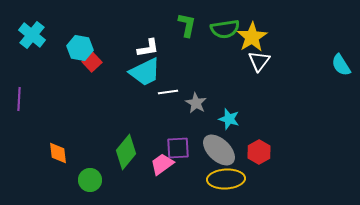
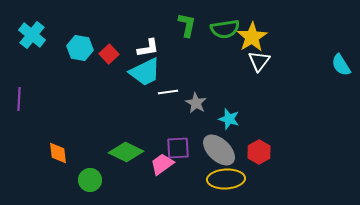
red square: moved 17 px right, 8 px up
green diamond: rotated 76 degrees clockwise
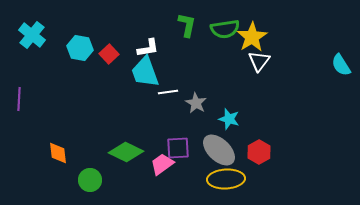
cyan trapezoid: rotated 96 degrees clockwise
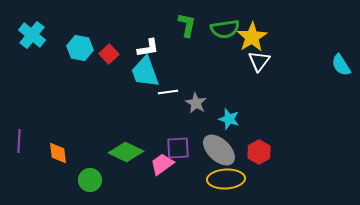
purple line: moved 42 px down
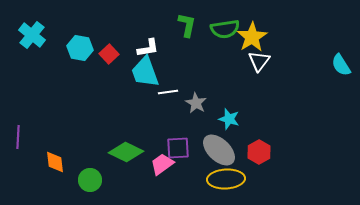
purple line: moved 1 px left, 4 px up
orange diamond: moved 3 px left, 9 px down
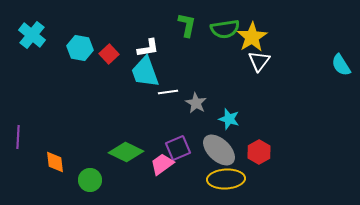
purple square: rotated 20 degrees counterclockwise
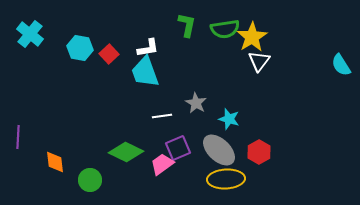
cyan cross: moved 2 px left, 1 px up
white line: moved 6 px left, 24 px down
